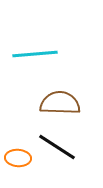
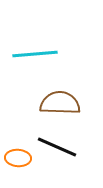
black line: rotated 9 degrees counterclockwise
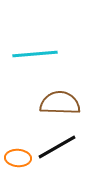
black line: rotated 54 degrees counterclockwise
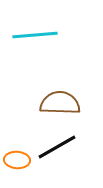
cyan line: moved 19 px up
orange ellipse: moved 1 px left, 2 px down
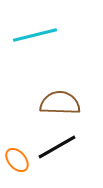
cyan line: rotated 9 degrees counterclockwise
orange ellipse: rotated 45 degrees clockwise
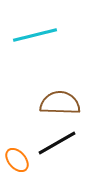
black line: moved 4 px up
